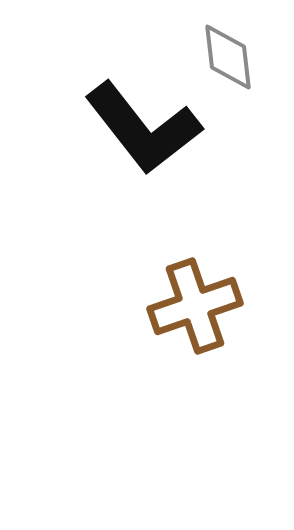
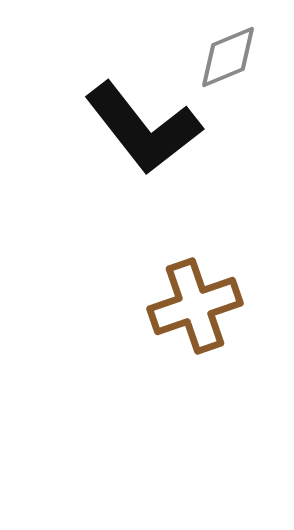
gray diamond: rotated 74 degrees clockwise
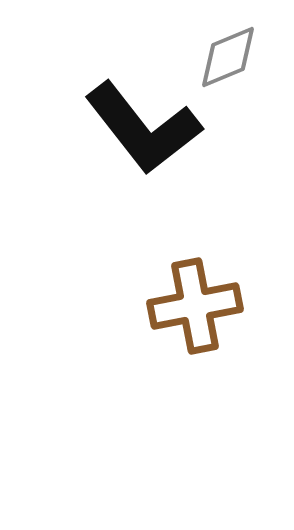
brown cross: rotated 8 degrees clockwise
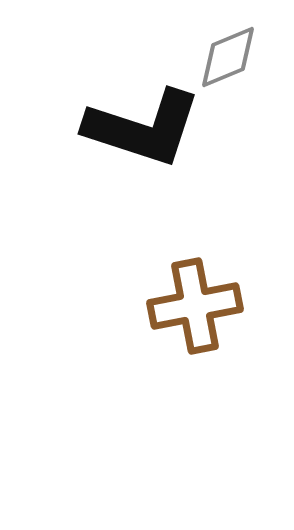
black L-shape: rotated 34 degrees counterclockwise
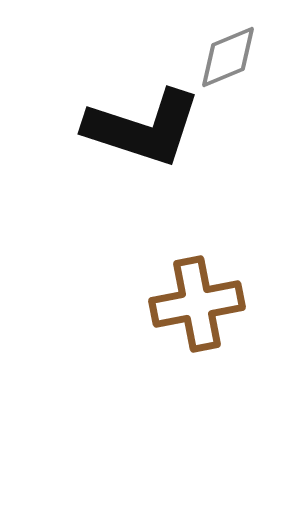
brown cross: moved 2 px right, 2 px up
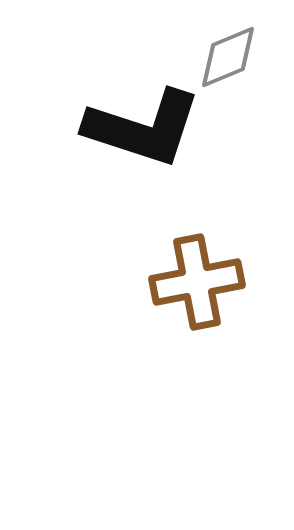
brown cross: moved 22 px up
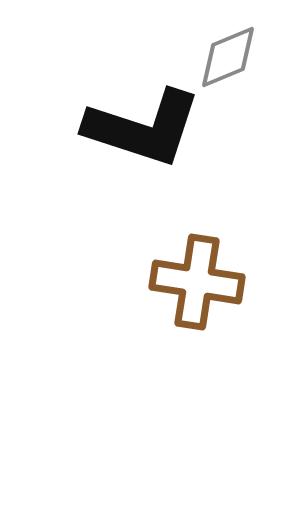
brown cross: rotated 20 degrees clockwise
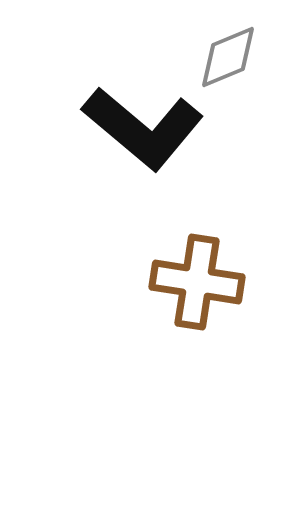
black L-shape: rotated 22 degrees clockwise
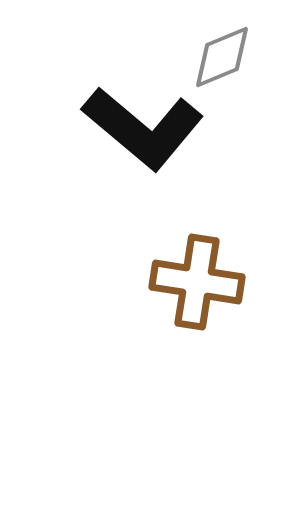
gray diamond: moved 6 px left
